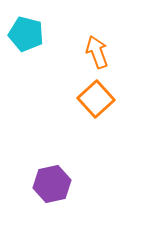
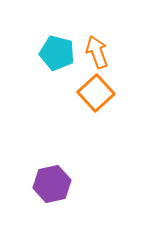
cyan pentagon: moved 31 px right, 19 px down
orange square: moved 6 px up
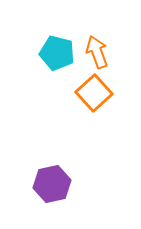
orange square: moved 2 px left
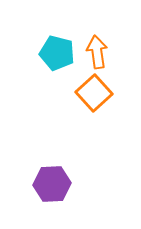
orange arrow: rotated 12 degrees clockwise
purple hexagon: rotated 9 degrees clockwise
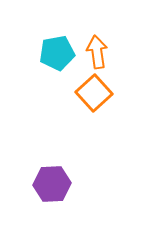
cyan pentagon: rotated 24 degrees counterclockwise
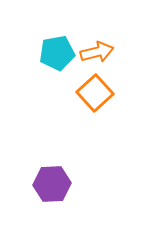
orange arrow: rotated 84 degrees clockwise
orange square: moved 1 px right
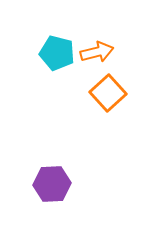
cyan pentagon: rotated 24 degrees clockwise
orange square: moved 13 px right
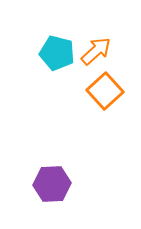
orange arrow: moved 1 px left, 1 px up; rotated 28 degrees counterclockwise
orange square: moved 3 px left, 2 px up
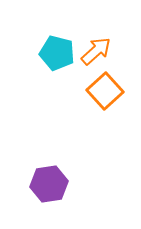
purple hexagon: moved 3 px left; rotated 6 degrees counterclockwise
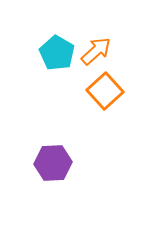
cyan pentagon: rotated 16 degrees clockwise
purple hexagon: moved 4 px right, 21 px up; rotated 6 degrees clockwise
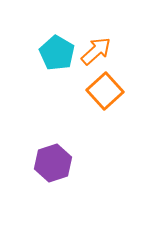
purple hexagon: rotated 15 degrees counterclockwise
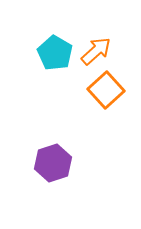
cyan pentagon: moved 2 px left
orange square: moved 1 px right, 1 px up
